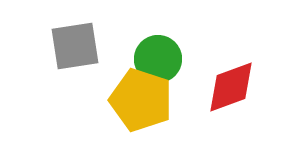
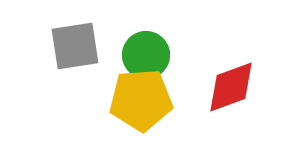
green circle: moved 12 px left, 4 px up
yellow pentagon: rotated 22 degrees counterclockwise
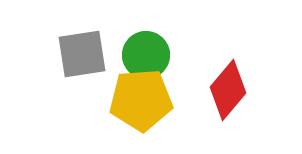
gray square: moved 7 px right, 8 px down
red diamond: moved 3 px left, 3 px down; rotated 30 degrees counterclockwise
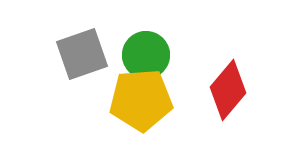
gray square: rotated 10 degrees counterclockwise
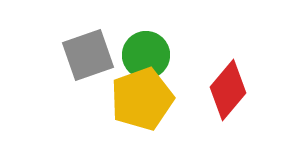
gray square: moved 6 px right, 1 px down
yellow pentagon: moved 1 px right, 1 px up; rotated 16 degrees counterclockwise
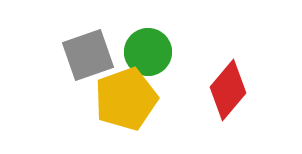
green circle: moved 2 px right, 3 px up
yellow pentagon: moved 16 px left
